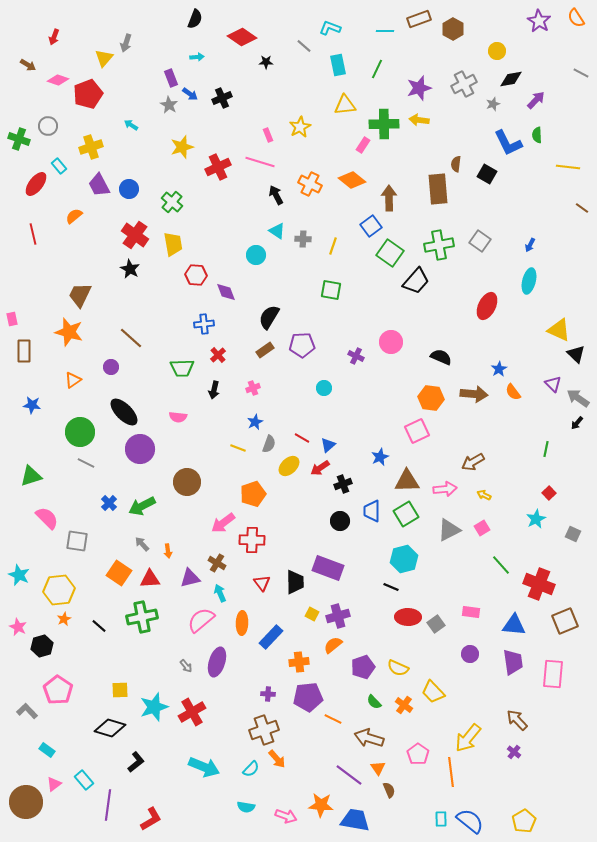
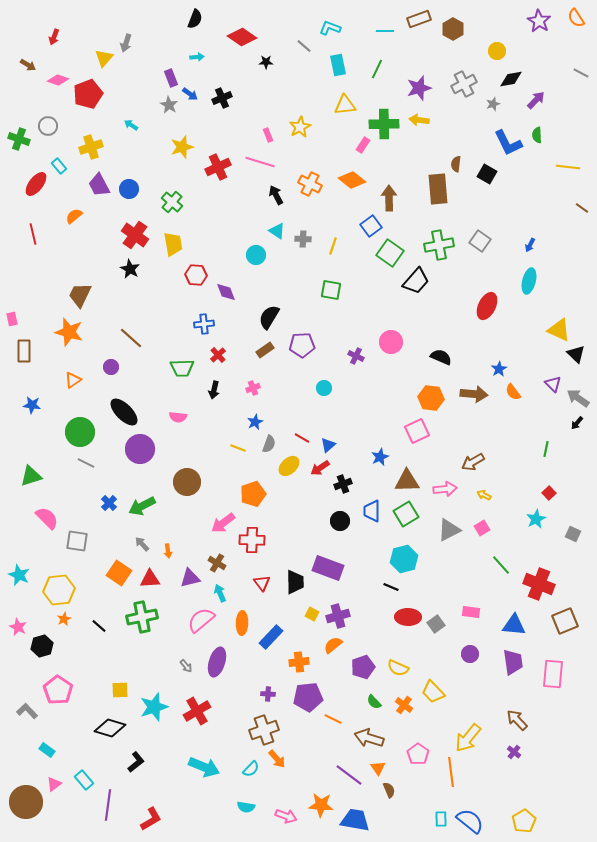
red cross at (192, 712): moved 5 px right, 1 px up
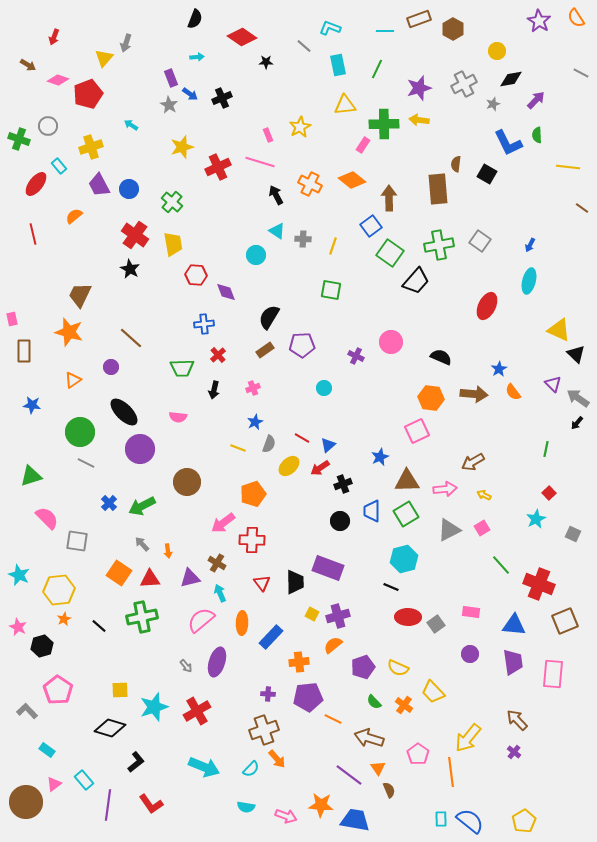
red L-shape at (151, 819): moved 15 px up; rotated 85 degrees clockwise
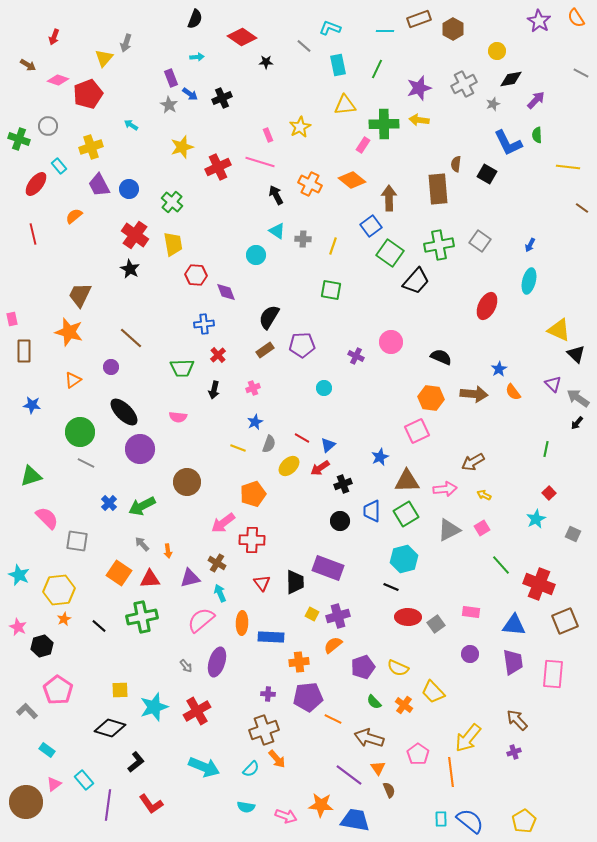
blue rectangle at (271, 637): rotated 50 degrees clockwise
purple cross at (514, 752): rotated 32 degrees clockwise
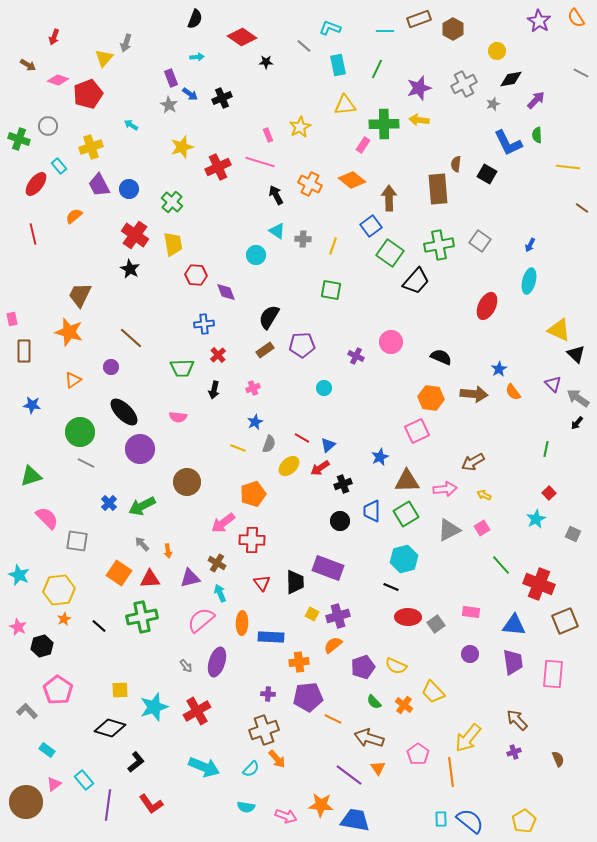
yellow semicircle at (398, 668): moved 2 px left, 2 px up
brown semicircle at (389, 790): moved 169 px right, 31 px up
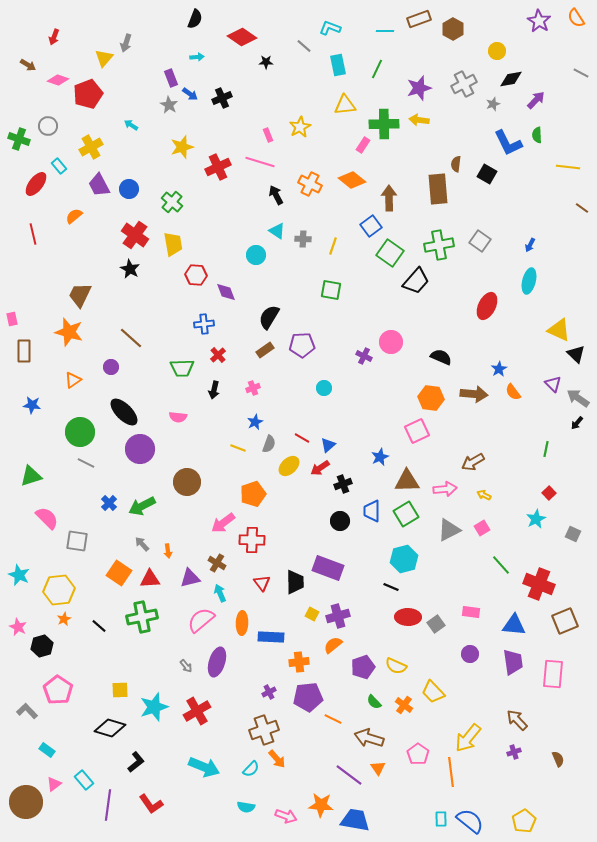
yellow cross at (91, 147): rotated 10 degrees counterclockwise
purple cross at (356, 356): moved 8 px right
purple cross at (268, 694): moved 1 px right, 2 px up; rotated 32 degrees counterclockwise
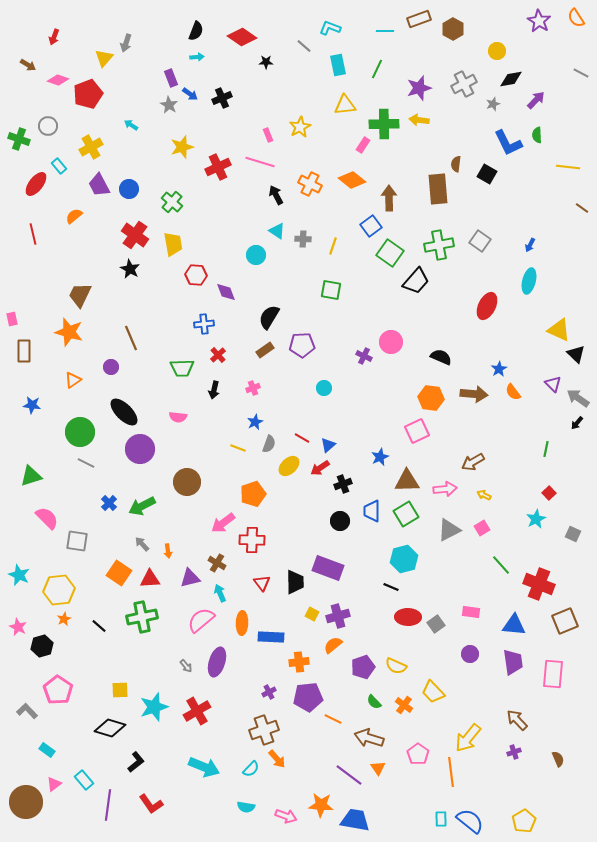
black semicircle at (195, 19): moved 1 px right, 12 px down
brown line at (131, 338): rotated 25 degrees clockwise
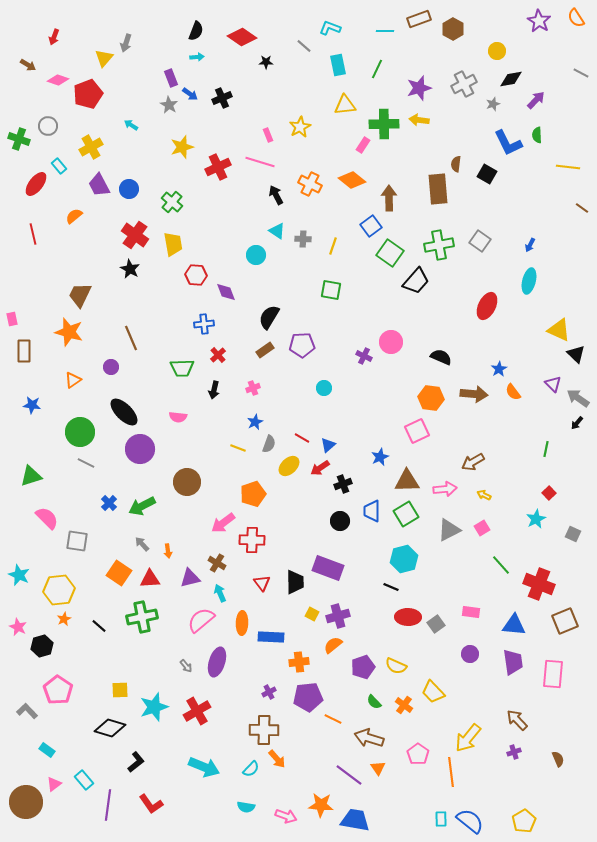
brown cross at (264, 730): rotated 20 degrees clockwise
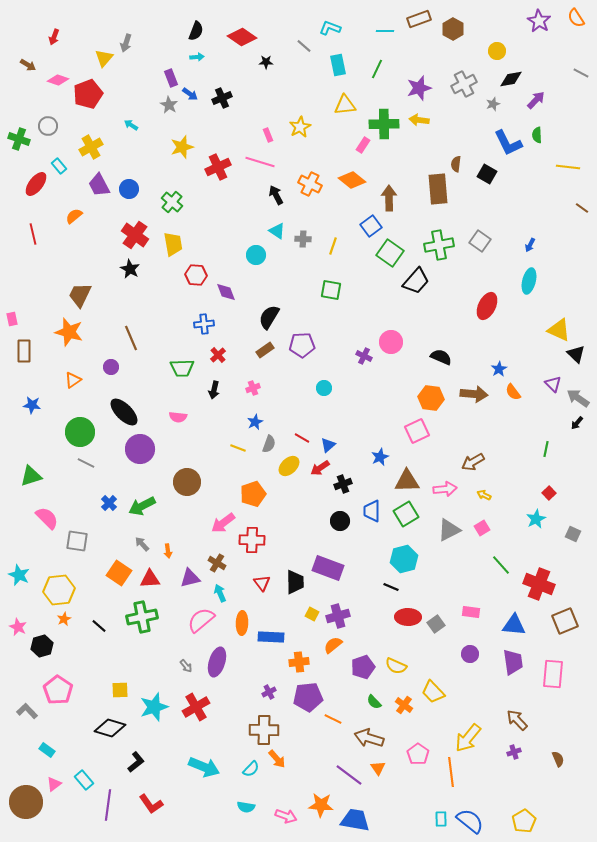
red cross at (197, 711): moved 1 px left, 4 px up
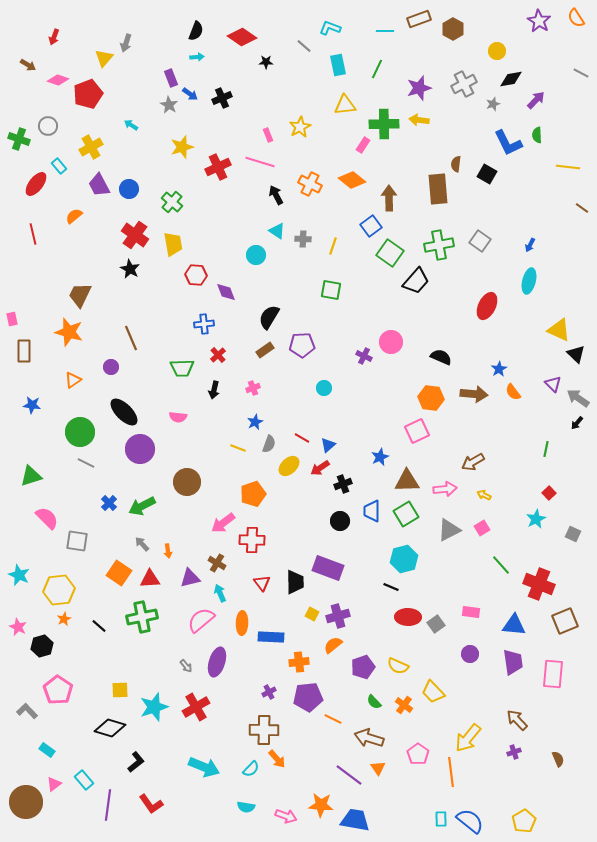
yellow semicircle at (396, 666): moved 2 px right
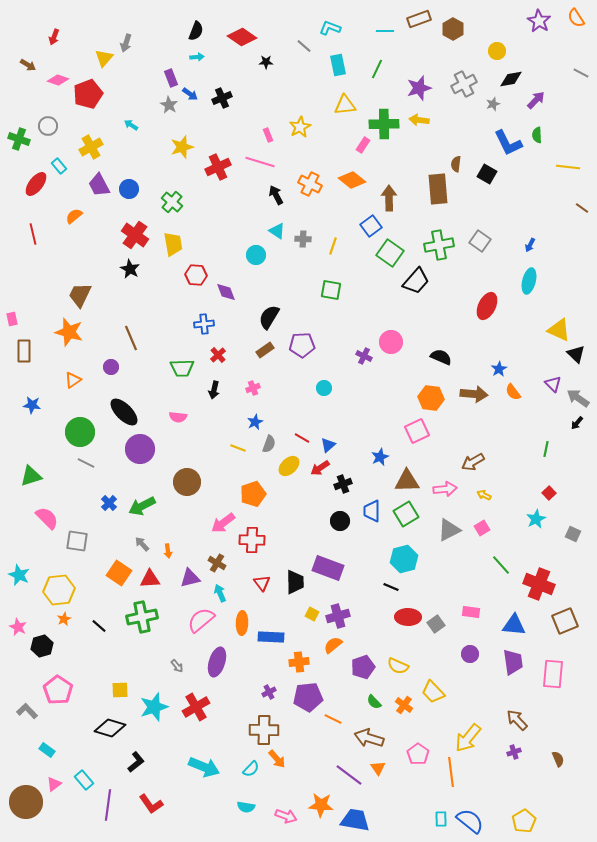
gray arrow at (186, 666): moved 9 px left
